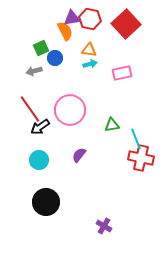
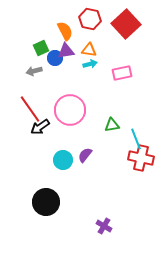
purple triangle: moved 6 px left, 33 px down
purple semicircle: moved 6 px right
cyan circle: moved 24 px right
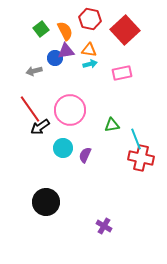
red square: moved 1 px left, 6 px down
green square: moved 19 px up; rotated 14 degrees counterclockwise
purple semicircle: rotated 14 degrees counterclockwise
cyan circle: moved 12 px up
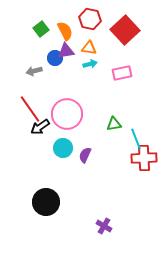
orange triangle: moved 2 px up
pink circle: moved 3 px left, 4 px down
green triangle: moved 2 px right, 1 px up
red cross: moved 3 px right; rotated 15 degrees counterclockwise
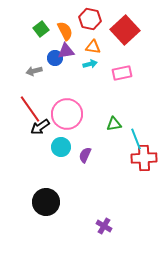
orange triangle: moved 4 px right, 1 px up
cyan circle: moved 2 px left, 1 px up
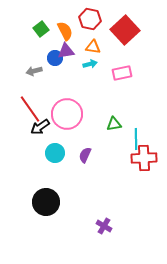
cyan line: rotated 20 degrees clockwise
cyan circle: moved 6 px left, 6 px down
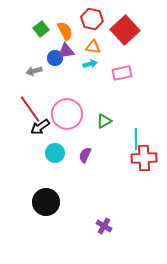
red hexagon: moved 2 px right
green triangle: moved 10 px left, 3 px up; rotated 21 degrees counterclockwise
